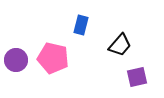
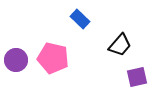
blue rectangle: moved 1 px left, 6 px up; rotated 60 degrees counterclockwise
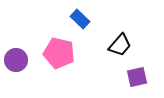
pink pentagon: moved 6 px right, 5 px up
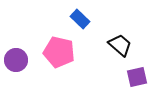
black trapezoid: rotated 90 degrees counterclockwise
pink pentagon: moved 1 px up
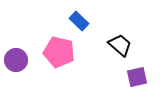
blue rectangle: moved 1 px left, 2 px down
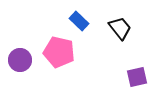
black trapezoid: moved 17 px up; rotated 10 degrees clockwise
purple circle: moved 4 px right
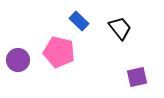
purple circle: moved 2 px left
